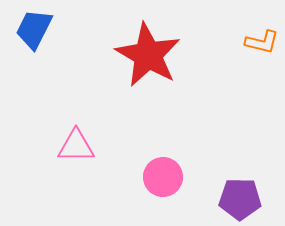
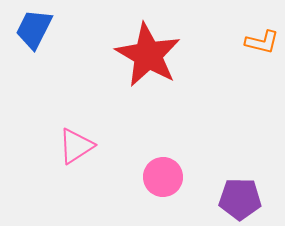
pink triangle: rotated 33 degrees counterclockwise
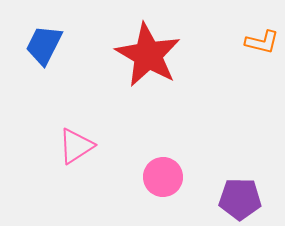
blue trapezoid: moved 10 px right, 16 px down
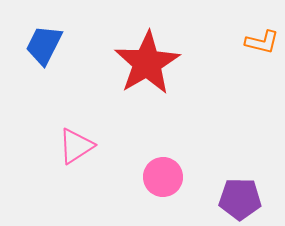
red star: moved 1 px left, 8 px down; rotated 12 degrees clockwise
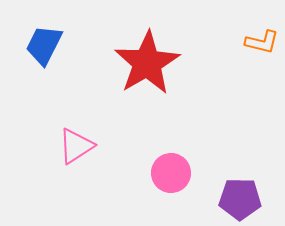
pink circle: moved 8 px right, 4 px up
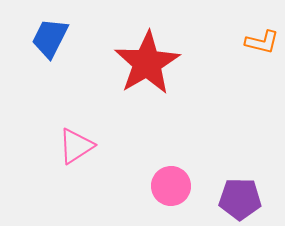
blue trapezoid: moved 6 px right, 7 px up
pink circle: moved 13 px down
